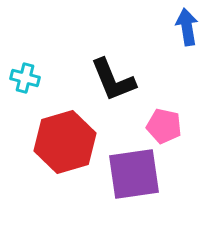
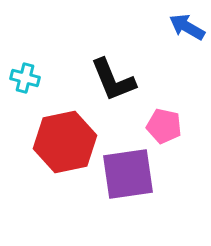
blue arrow: rotated 51 degrees counterclockwise
red hexagon: rotated 4 degrees clockwise
purple square: moved 6 px left
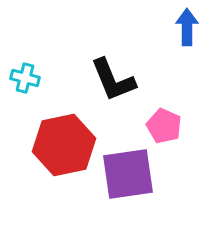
blue arrow: rotated 60 degrees clockwise
pink pentagon: rotated 12 degrees clockwise
red hexagon: moved 1 px left, 3 px down
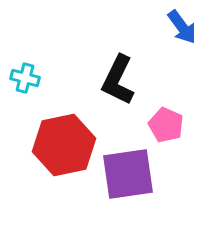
blue arrow: moved 5 px left; rotated 144 degrees clockwise
black L-shape: moved 5 px right; rotated 48 degrees clockwise
pink pentagon: moved 2 px right, 1 px up
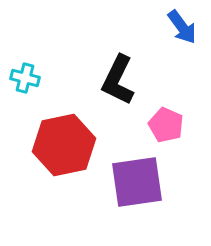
purple square: moved 9 px right, 8 px down
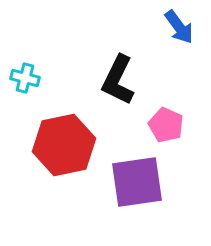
blue arrow: moved 3 px left
